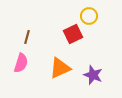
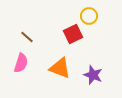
brown line: rotated 64 degrees counterclockwise
orange triangle: rotated 45 degrees clockwise
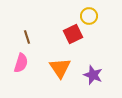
brown line: rotated 32 degrees clockwise
orange triangle: rotated 35 degrees clockwise
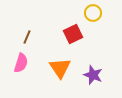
yellow circle: moved 4 px right, 3 px up
brown line: rotated 40 degrees clockwise
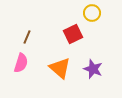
yellow circle: moved 1 px left
orange triangle: rotated 15 degrees counterclockwise
purple star: moved 6 px up
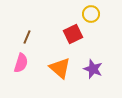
yellow circle: moved 1 px left, 1 px down
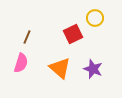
yellow circle: moved 4 px right, 4 px down
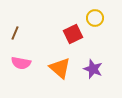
brown line: moved 12 px left, 4 px up
pink semicircle: rotated 84 degrees clockwise
